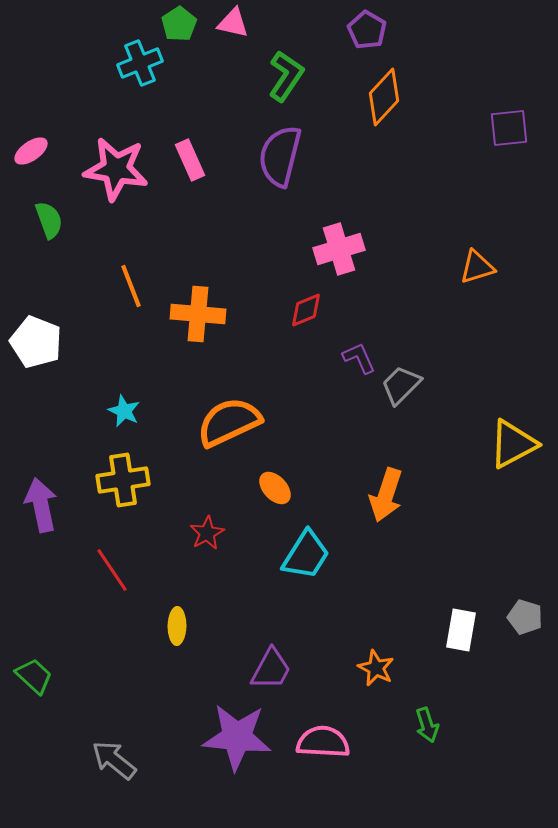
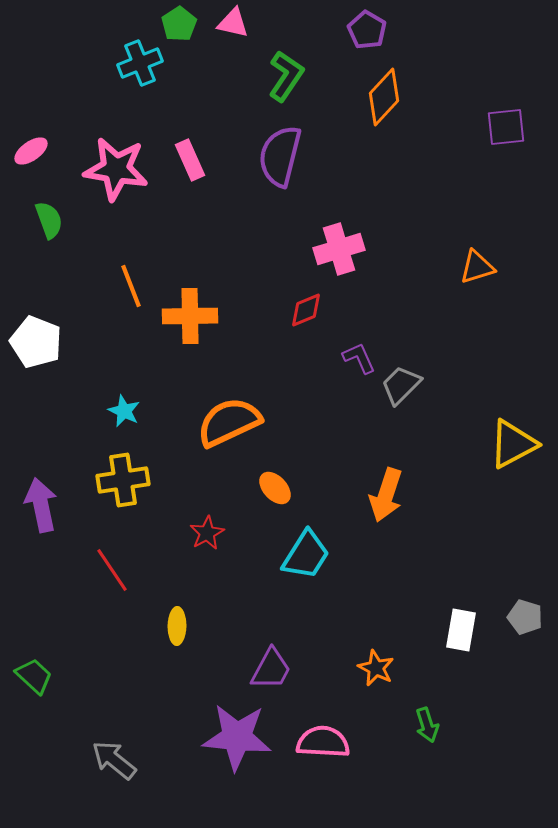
purple square: moved 3 px left, 1 px up
orange cross: moved 8 px left, 2 px down; rotated 6 degrees counterclockwise
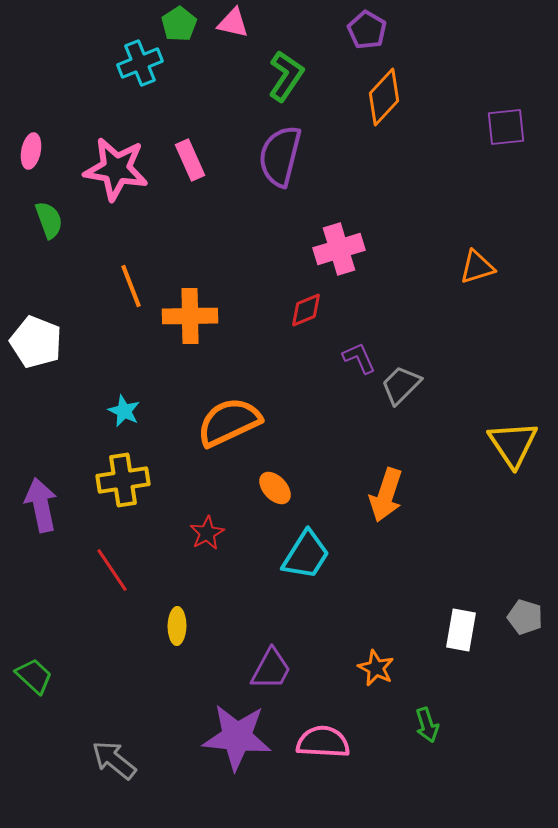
pink ellipse: rotated 44 degrees counterclockwise
yellow triangle: rotated 36 degrees counterclockwise
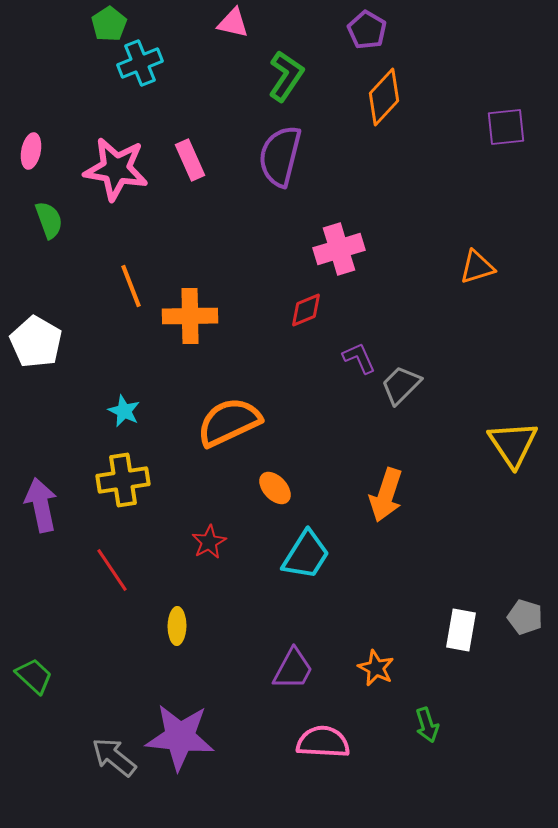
green pentagon: moved 70 px left
white pentagon: rotated 9 degrees clockwise
red star: moved 2 px right, 9 px down
purple trapezoid: moved 22 px right
purple star: moved 57 px left
gray arrow: moved 3 px up
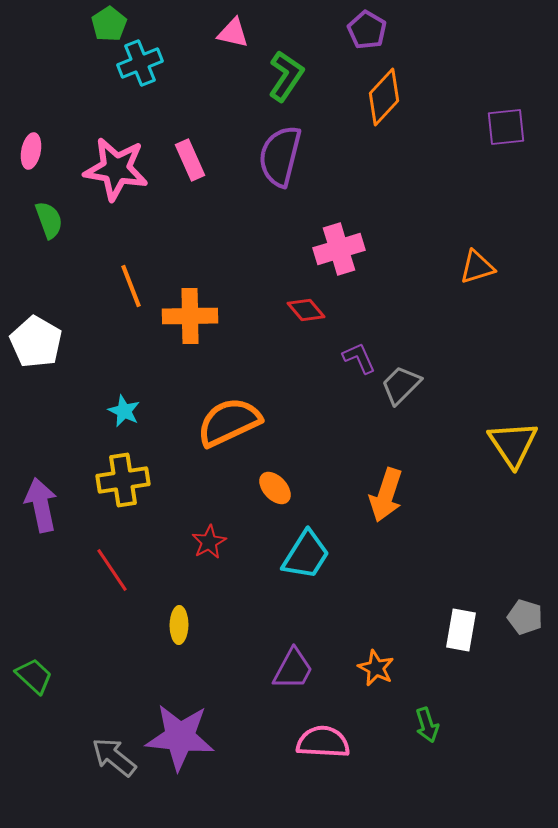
pink triangle: moved 10 px down
red diamond: rotated 72 degrees clockwise
yellow ellipse: moved 2 px right, 1 px up
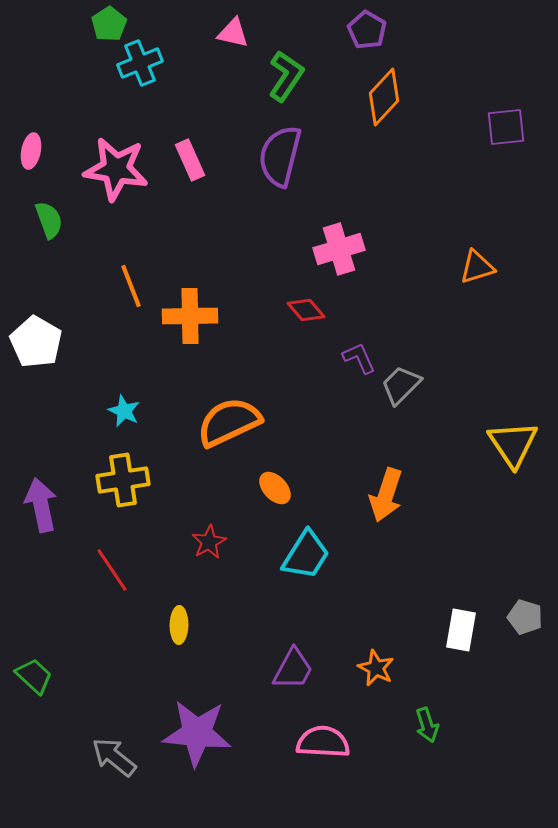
purple star: moved 17 px right, 4 px up
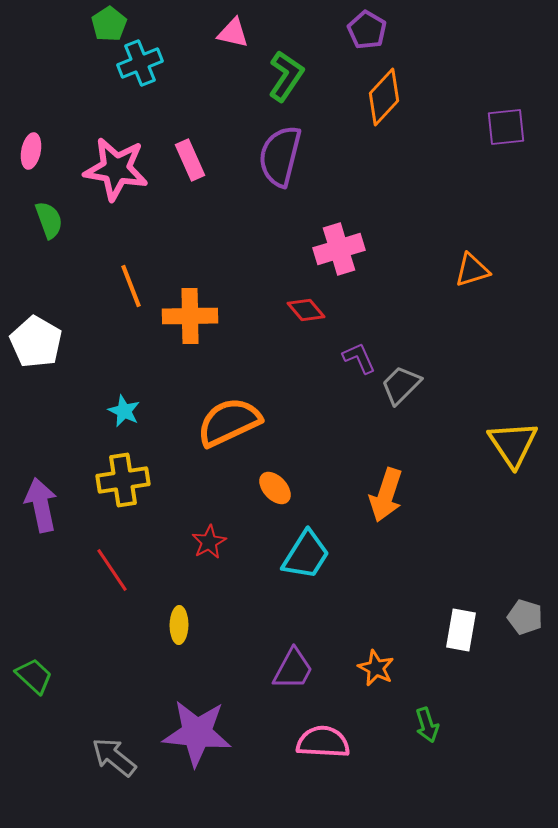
orange triangle: moved 5 px left, 3 px down
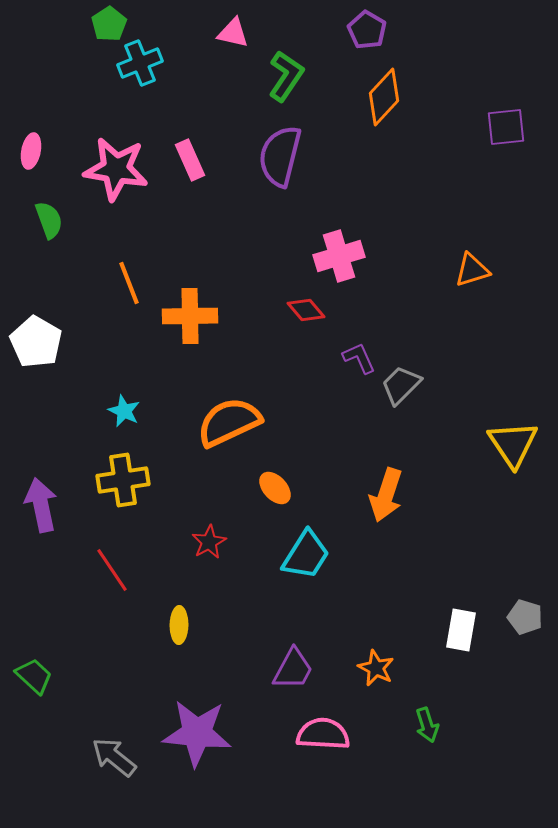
pink cross: moved 7 px down
orange line: moved 2 px left, 3 px up
pink semicircle: moved 8 px up
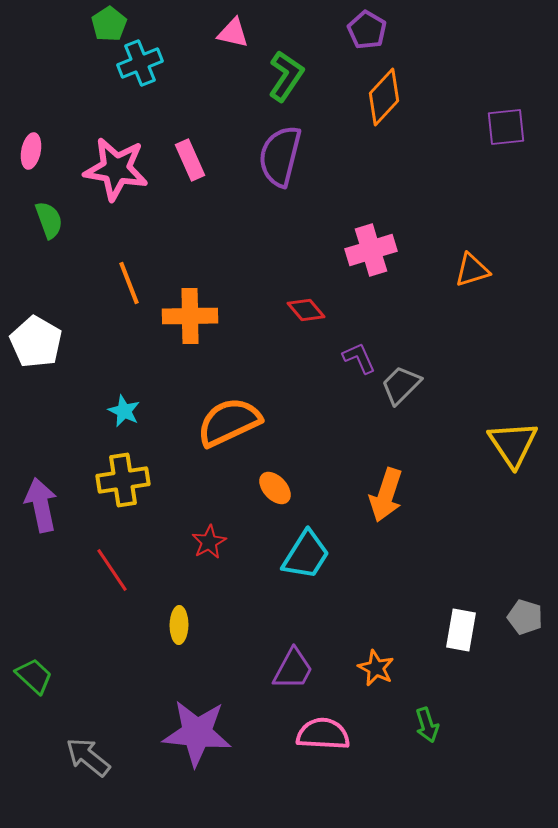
pink cross: moved 32 px right, 6 px up
gray arrow: moved 26 px left
